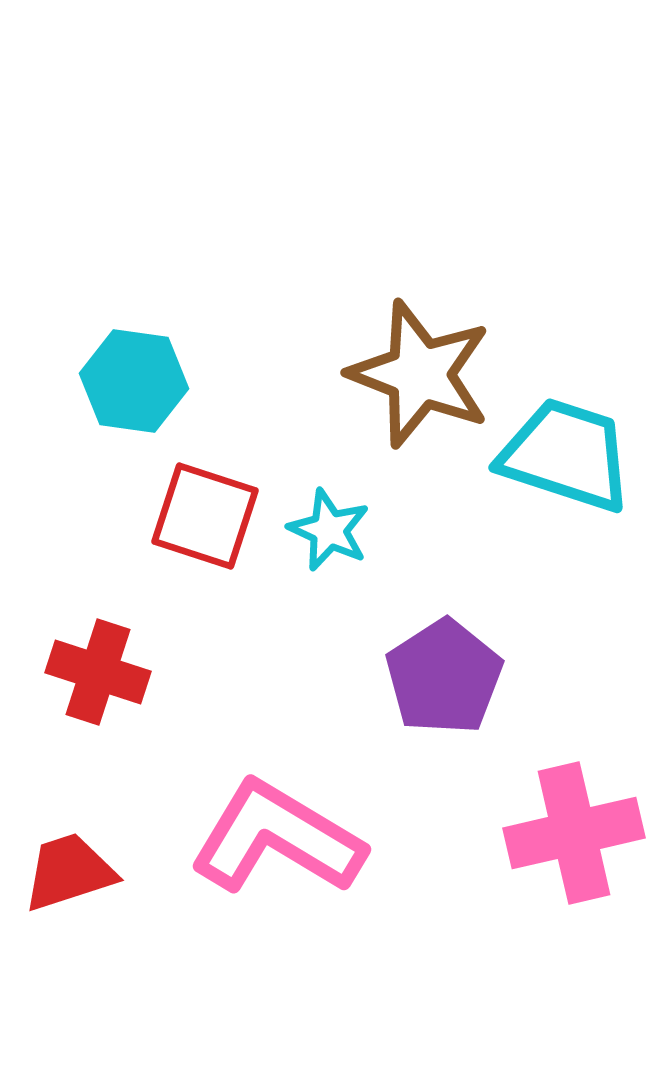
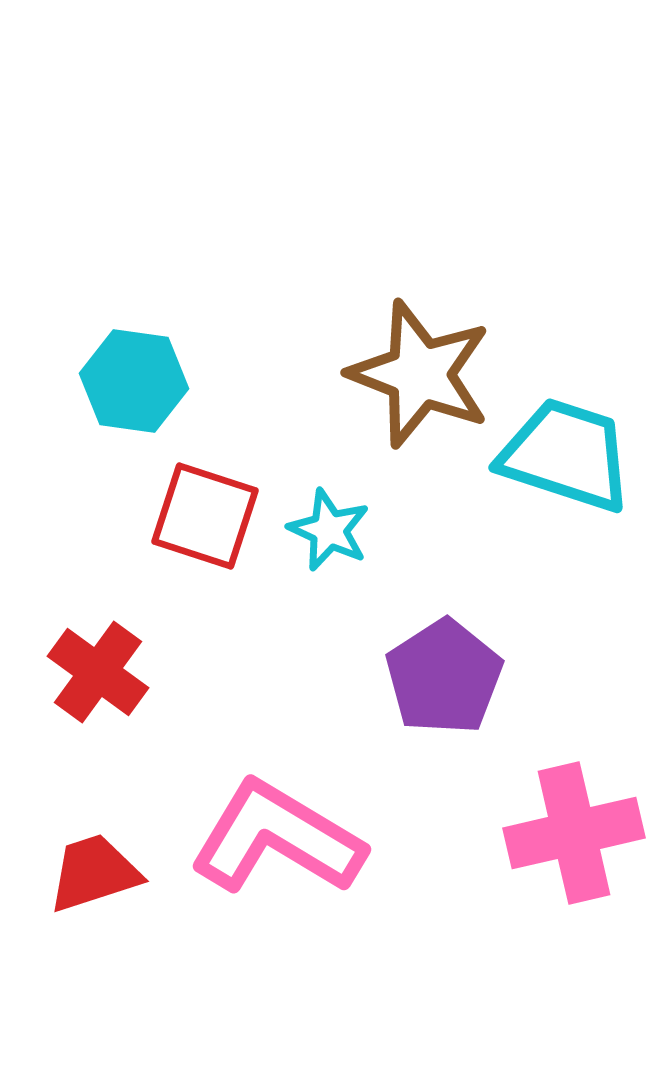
red cross: rotated 18 degrees clockwise
red trapezoid: moved 25 px right, 1 px down
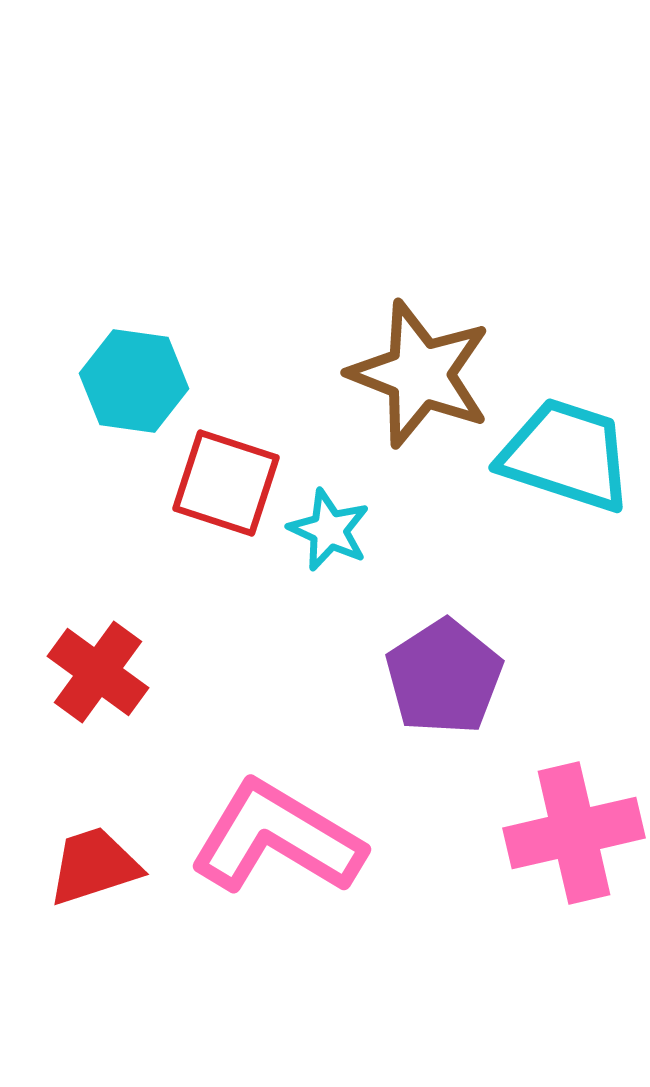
red square: moved 21 px right, 33 px up
red trapezoid: moved 7 px up
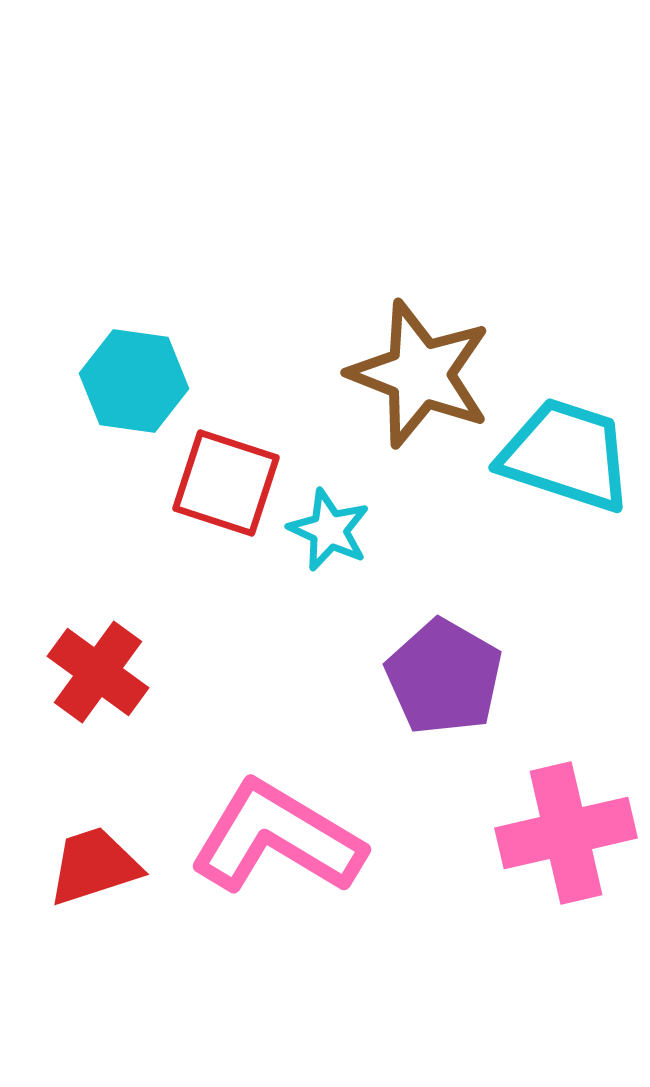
purple pentagon: rotated 9 degrees counterclockwise
pink cross: moved 8 px left
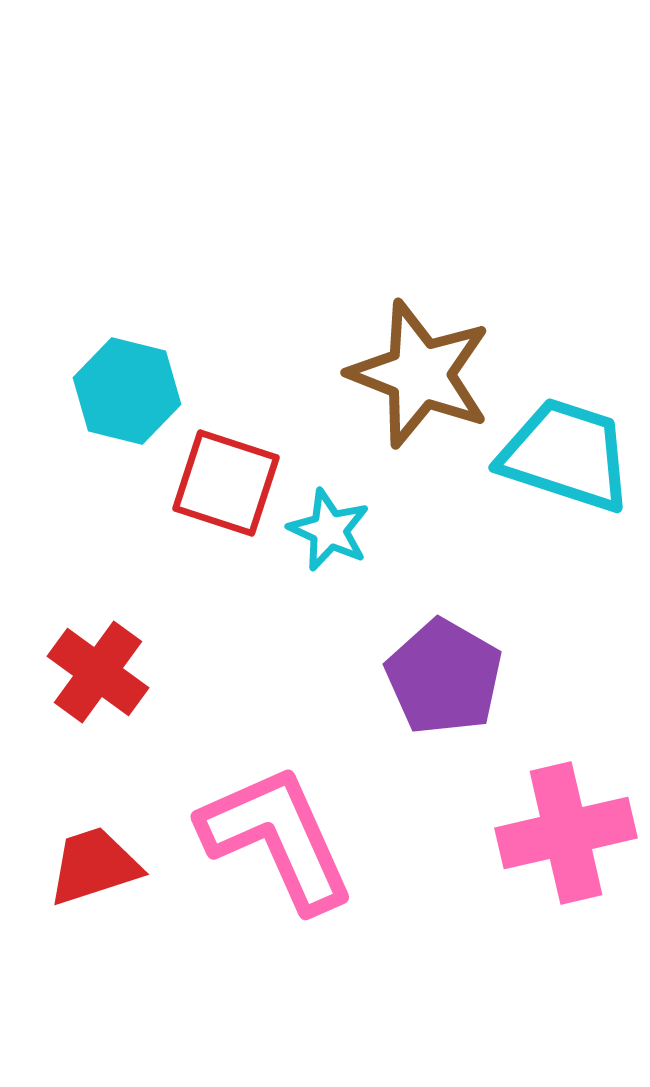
cyan hexagon: moved 7 px left, 10 px down; rotated 6 degrees clockwise
pink L-shape: rotated 35 degrees clockwise
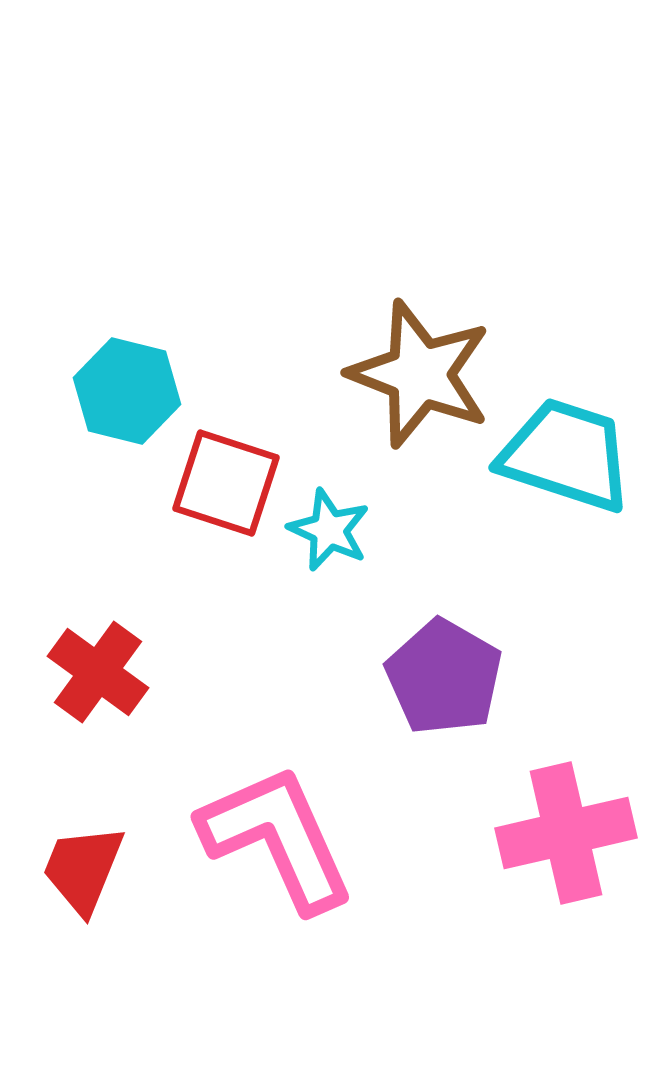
red trapezoid: moved 11 px left, 3 px down; rotated 50 degrees counterclockwise
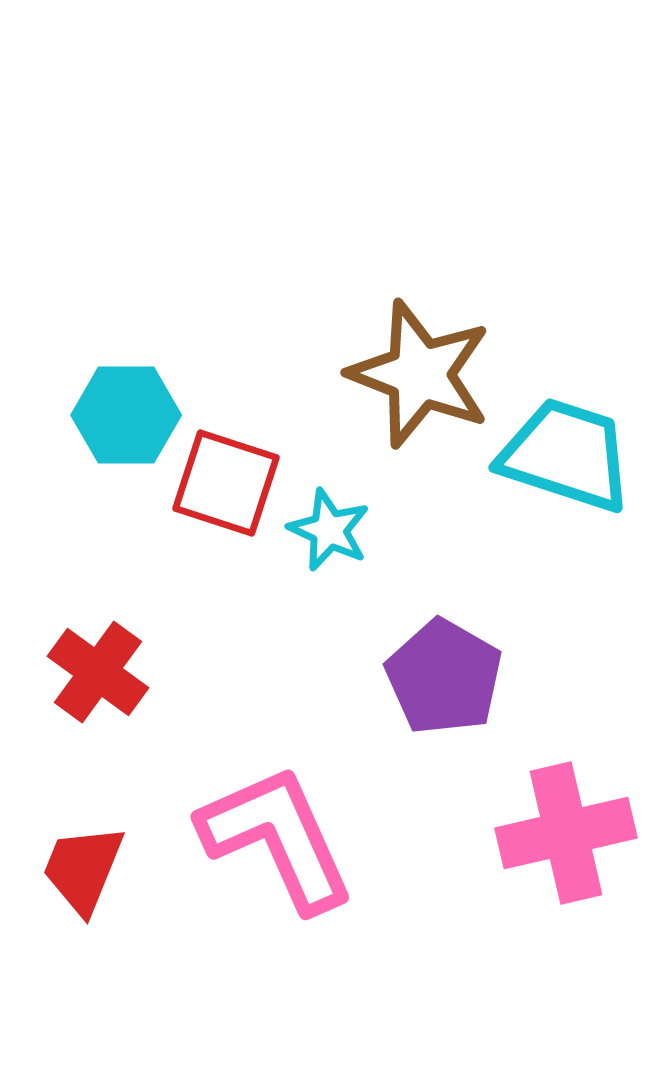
cyan hexagon: moved 1 px left, 24 px down; rotated 14 degrees counterclockwise
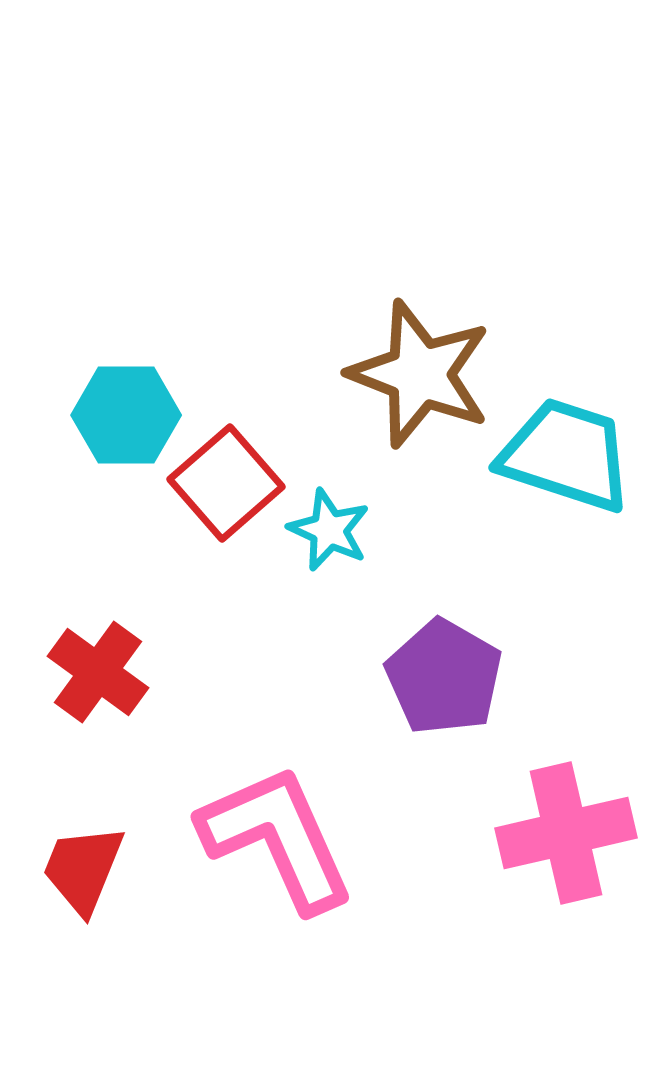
red square: rotated 31 degrees clockwise
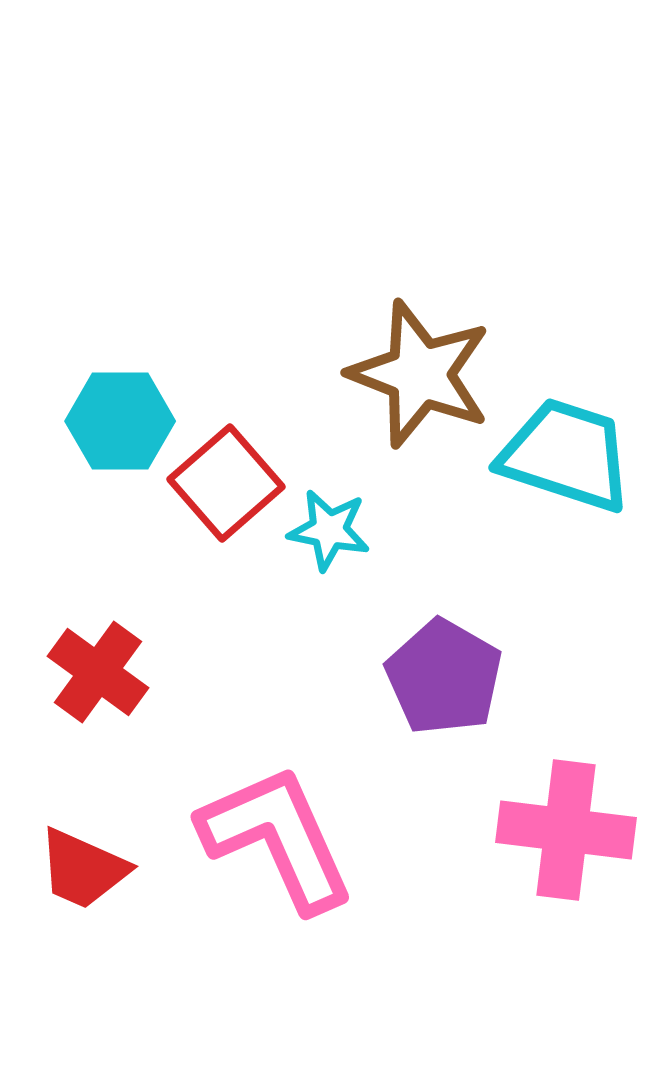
cyan hexagon: moved 6 px left, 6 px down
cyan star: rotated 14 degrees counterclockwise
pink cross: moved 3 px up; rotated 20 degrees clockwise
red trapezoid: rotated 88 degrees counterclockwise
